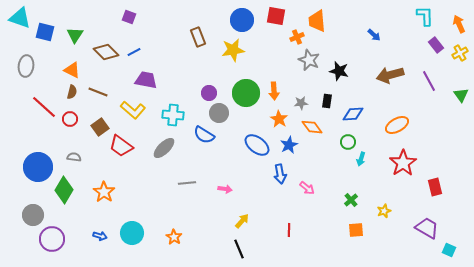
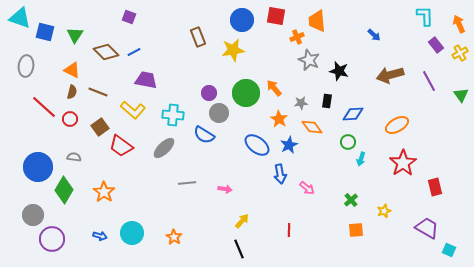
orange arrow at (274, 91): moved 3 px up; rotated 144 degrees clockwise
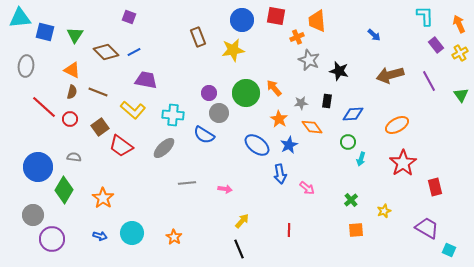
cyan triangle at (20, 18): rotated 25 degrees counterclockwise
orange star at (104, 192): moved 1 px left, 6 px down
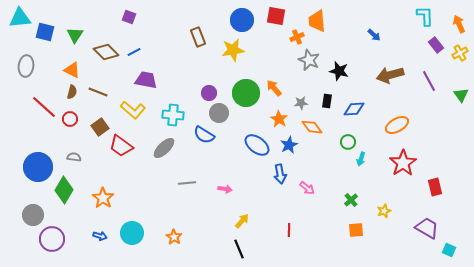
blue diamond at (353, 114): moved 1 px right, 5 px up
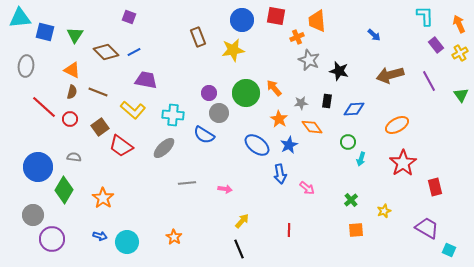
cyan circle at (132, 233): moved 5 px left, 9 px down
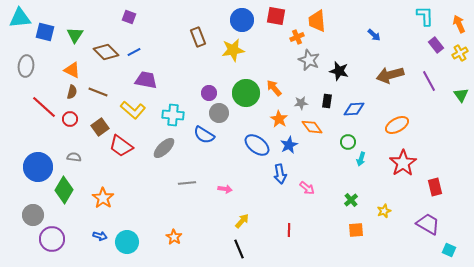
purple trapezoid at (427, 228): moved 1 px right, 4 px up
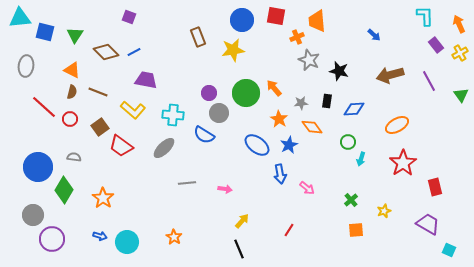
red line at (289, 230): rotated 32 degrees clockwise
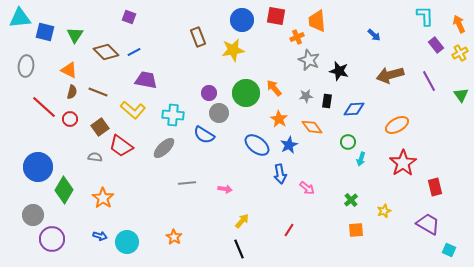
orange triangle at (72, 70): moved 3 px left
gray star at (301, 103): moved 5 px right, 7 px up
gray semicircle at (74, 157): moved 21 px right
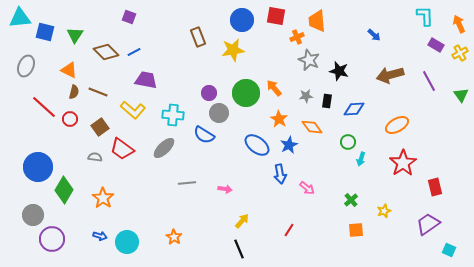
purple rectangle at (436, 45): rotated 21 degrees counterclockwise
gray ellipse at (26, 66): rotated 15 degrees clockwise
brown semicircle at (72, 92): moved 2 px right
red trapezoid at (121, 146): moved 1 px right, 3 px down
purple trapezoid at (428, 224): rotated 65 degrees counterclockwise
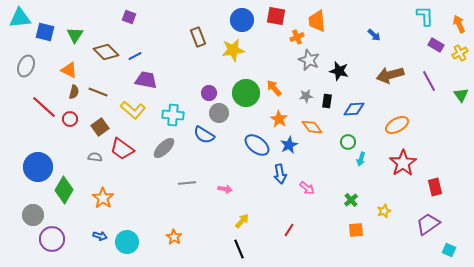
blue line at (134, 52): moved 1 px right, 4 px down
